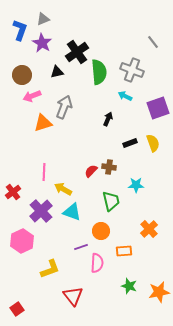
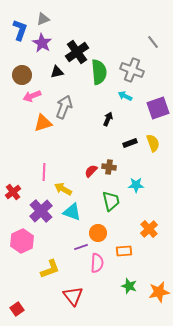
orange circle: moved 3 px left, 2 px down
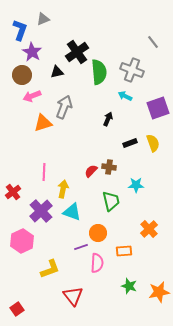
purple star: moved 10 px left, 9 px down
yellow arrow: rotated 72 degrees clockwise
